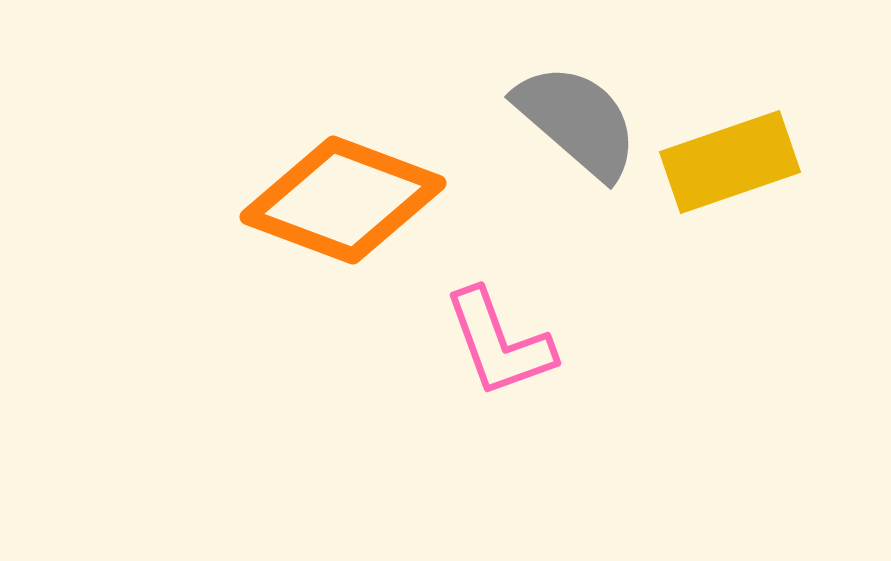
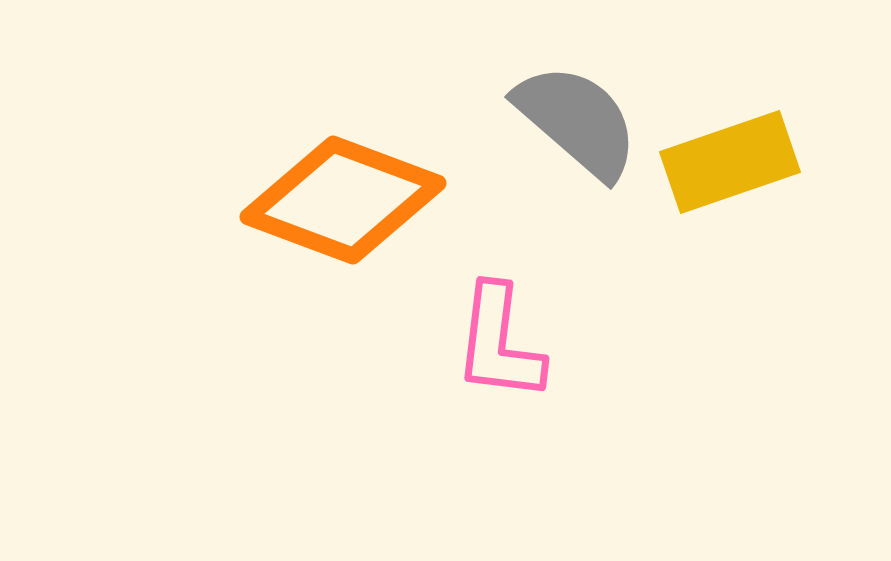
pink L-shape: rotated 27 degrees clockwise
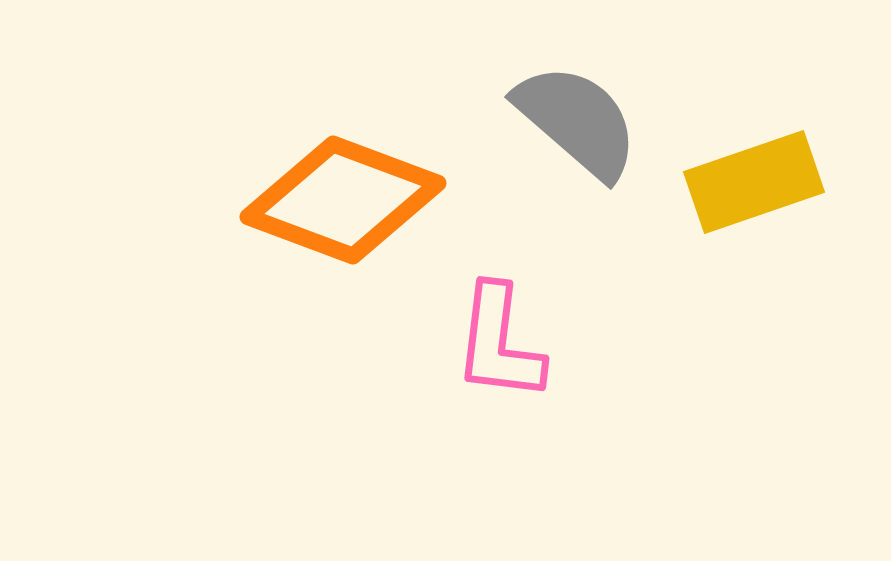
yellow rectangle: moved 24 px right, 20 px down
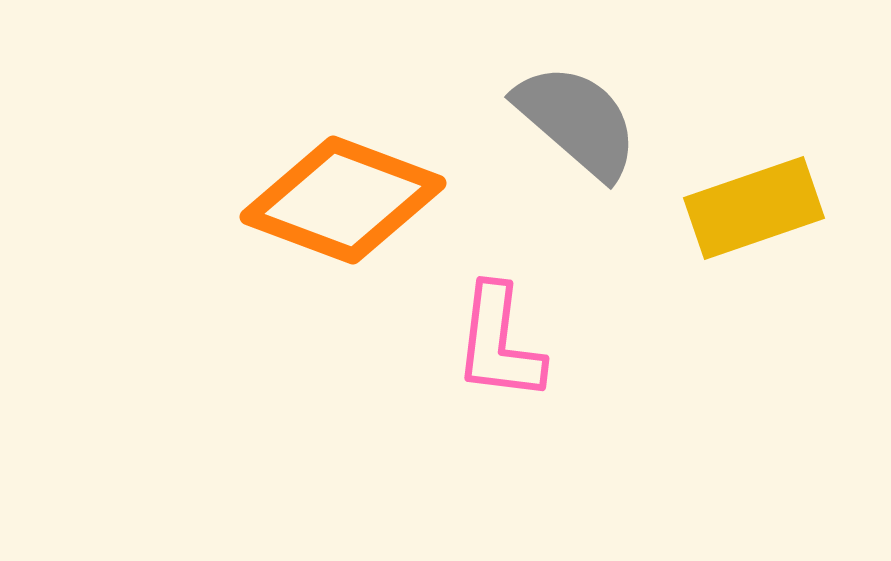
yellow rectangle: moved 26 px down
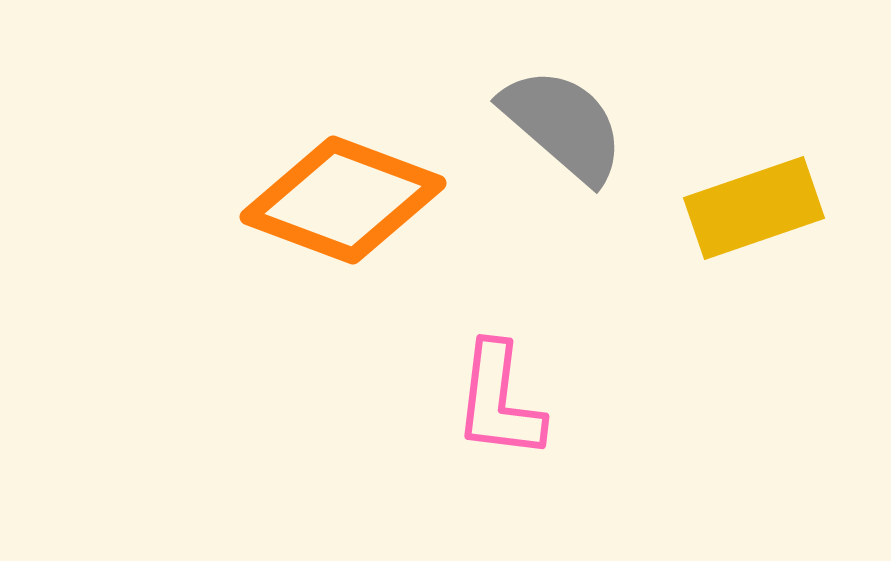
gray semicircle: moved 14 px left, 4 px down
pink L-shape: moved 58 px down
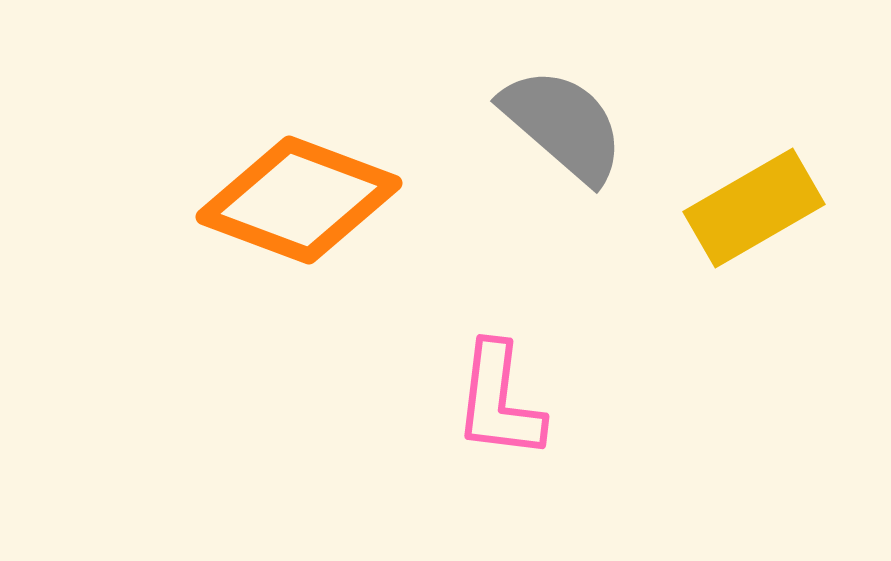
orange diamond: moved 44 px left
yellow rectangle: rotated 11 degrees counterclockwise
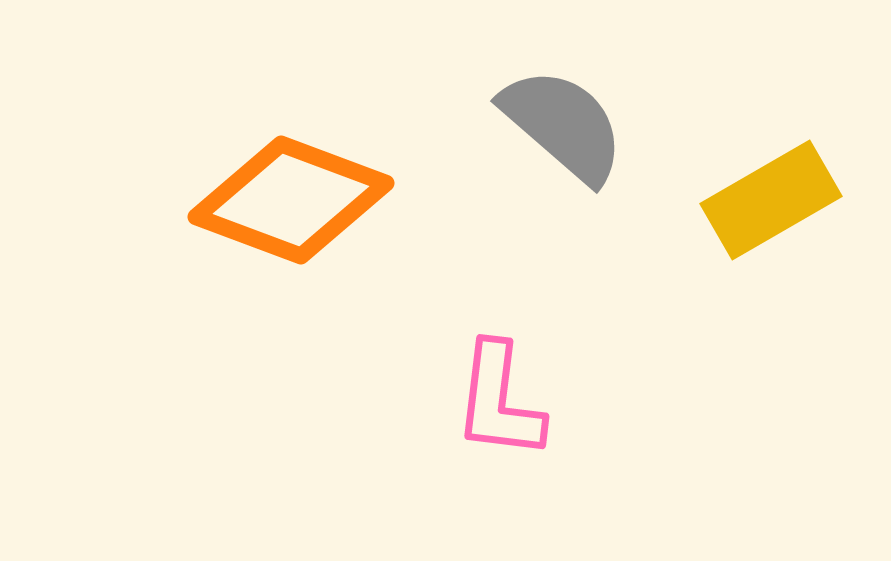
orange diamond: moved 8 px left
yellow rectangle: moved 17 px right, 8 px up
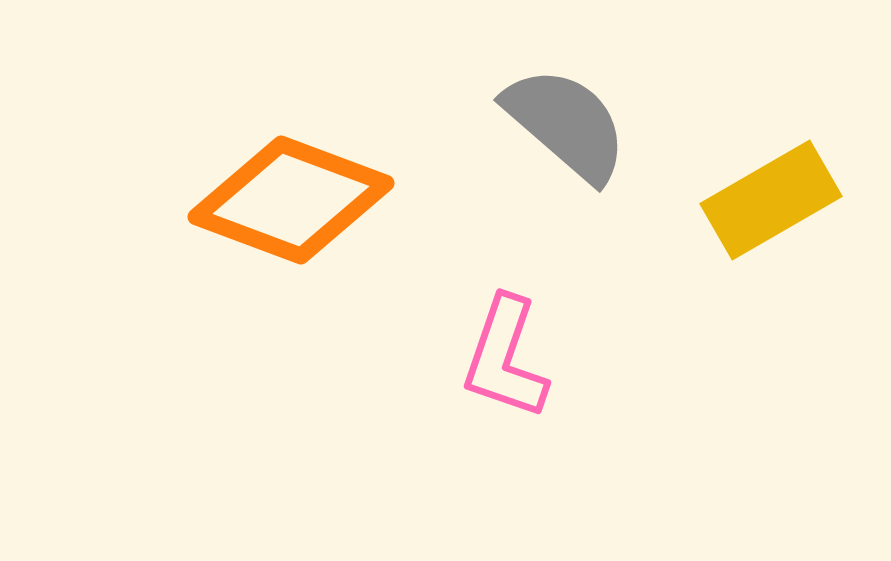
gray semicircle: moved 3 px right, 1 px up
pink L-shape: moved 6 px right, 43 px up; rotated 12 degrees clockwise
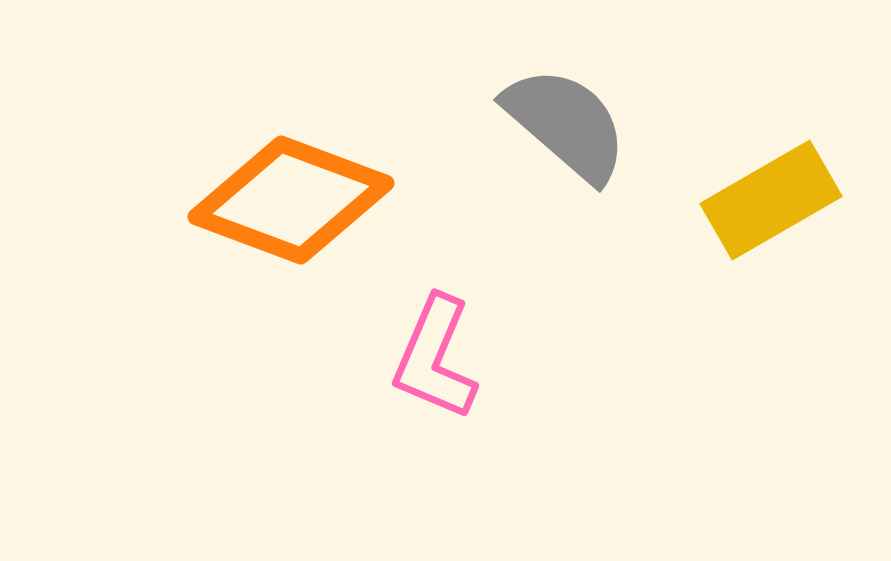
pink L-shape: moved 70 px left; rotated 4 degrees clockwise
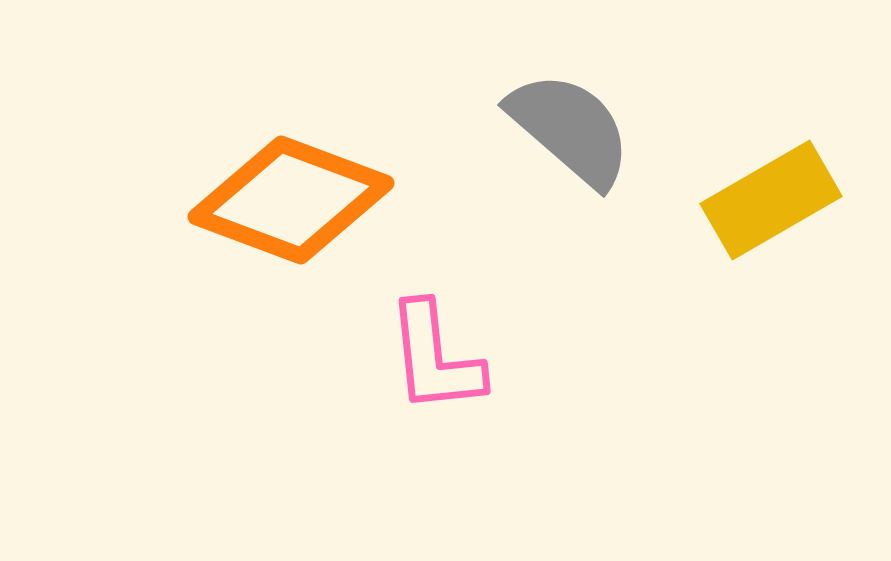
gray semicircle: moved 4 px right, 5 px down
pink L-shape: rotated 29 degrees counterclockwise
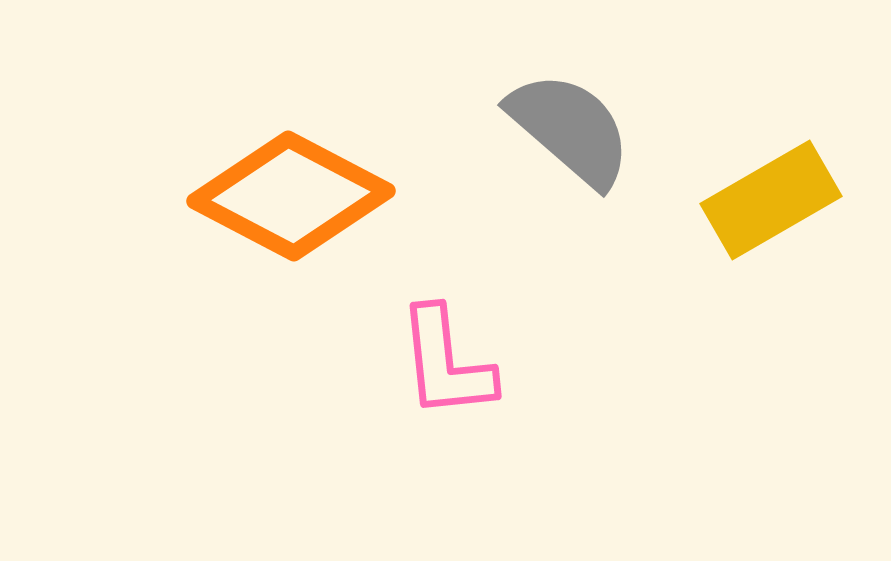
orange diamond: moved 4 px up; rotated 7 degrees clockwise
pink L-shape: moved 11 px right, 5 px down
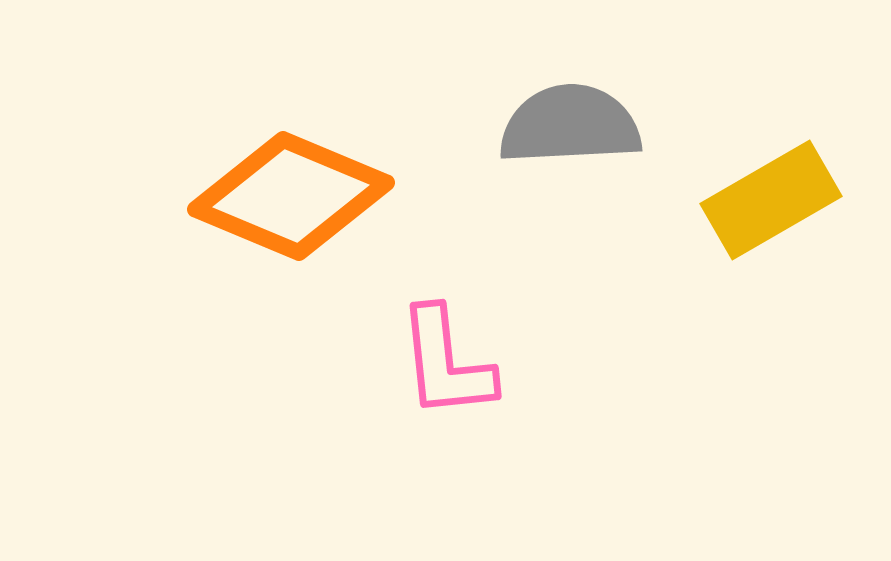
gray semicircle: moved 4 px up; rotated 44 degrees counterclockwise
orange diamond: rotated 5 degrees counterclockwise
